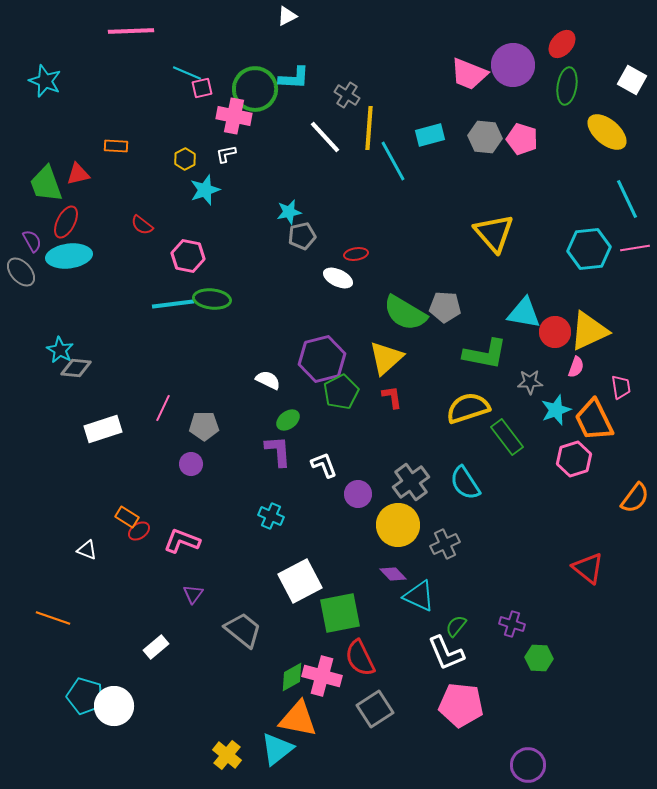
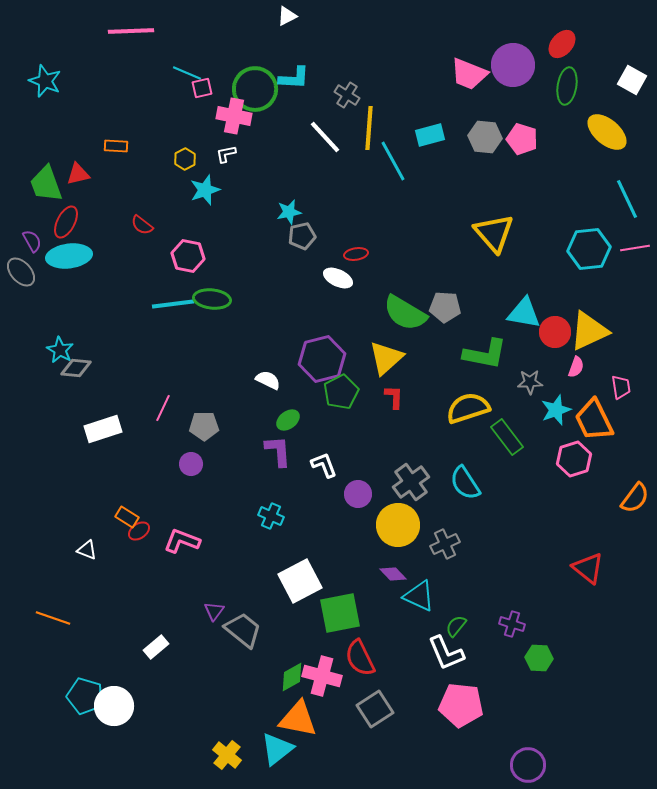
red L-shape at (392, 397): moved 2 px right; rotated 10 degrees clockwise
purple triangle at (193, 594): moved 21 px right, 17 px down
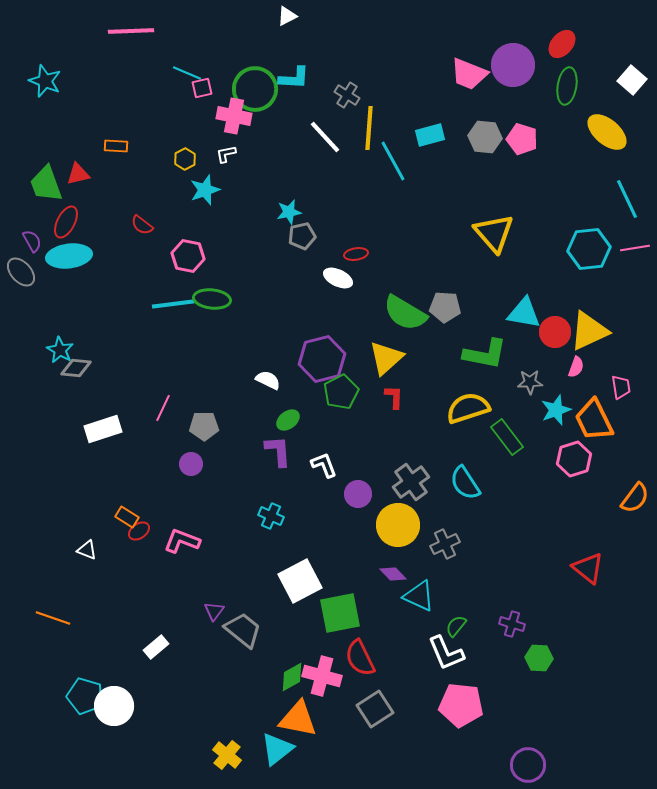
white square at (632, 80): rotated 12 degrees clockwise
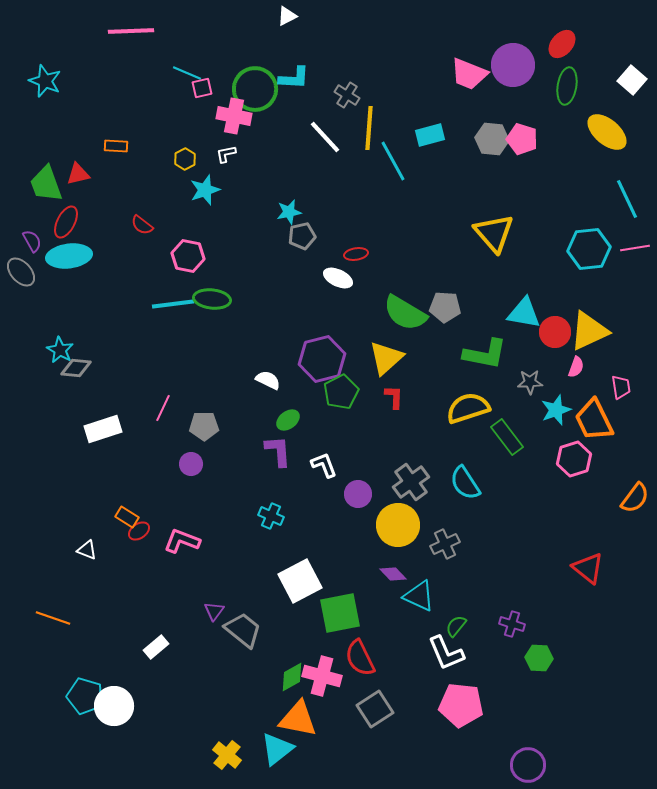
gray hexagon at (485, 137): moved 7 px right, 2 px down
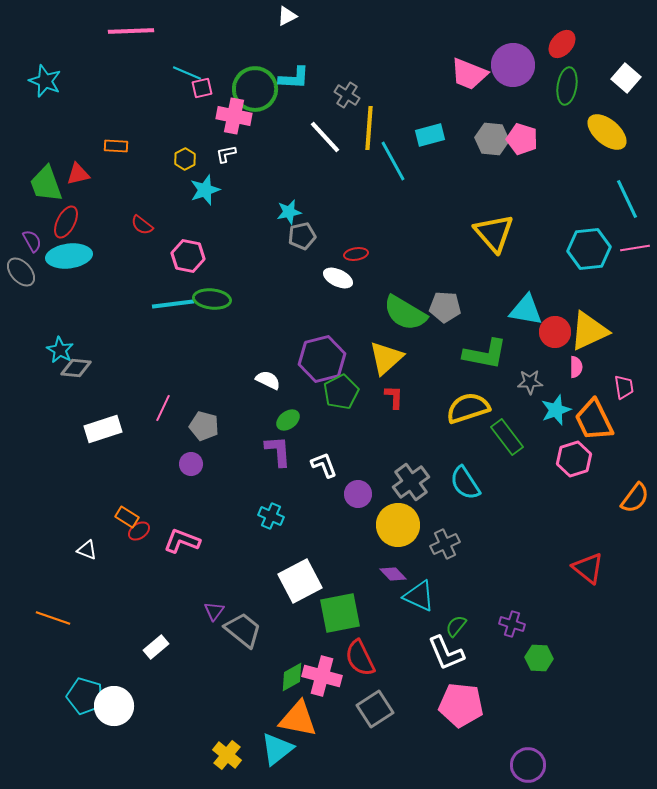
white square at (632, 80): moved 6 px left, 2 px up
cyan triangle at (524, 313): moved 2 px right, 3 px up
pink semicircle at (576, 367): rotated 20 degrees counterclockwise
pink trapezoid at (621, 387): moved 3 px right
gray pentagon at (204, 426): rotated 16 degrees clockwise
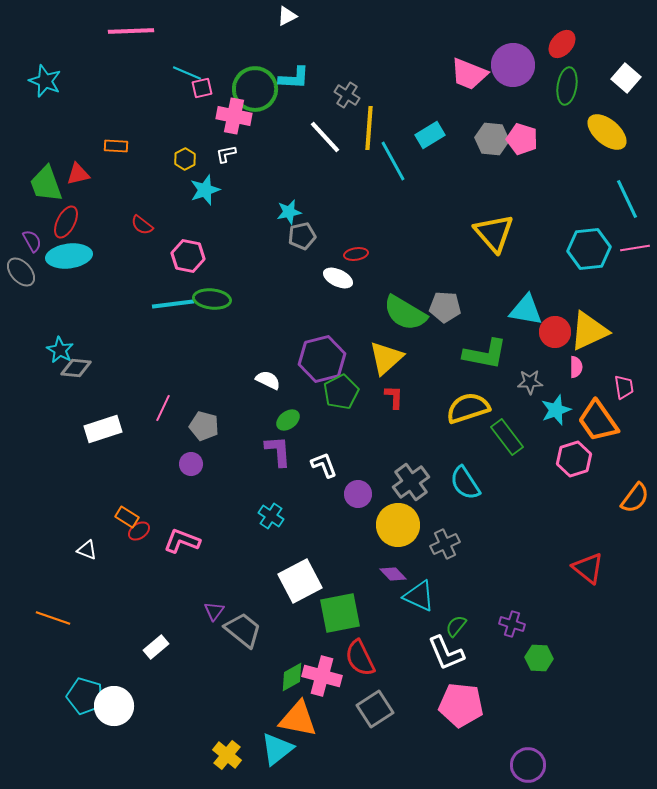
cyan rectangle at (430, 135): rotated 16 degrees counterclockwise
orange trapezoid at (594, 420): moved 4 px right, 1 px down; rotated 9 degrees counterclockwise
cyan cross at (271, 516): rotated 10 degrees clockwise
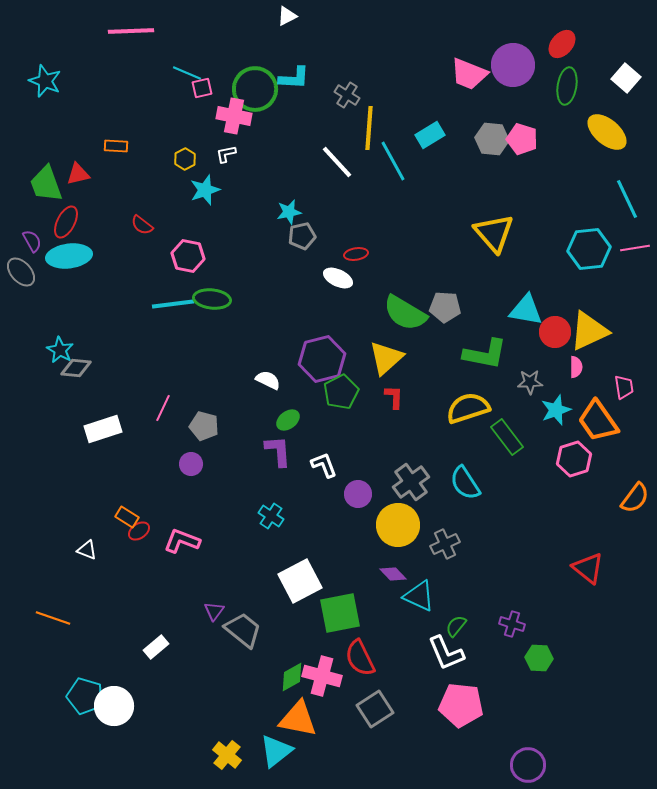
white line at (325, 137): moved 12 px right, 25 px down
cyan triangle at (277, 749): moved 1 px left, 2 px down
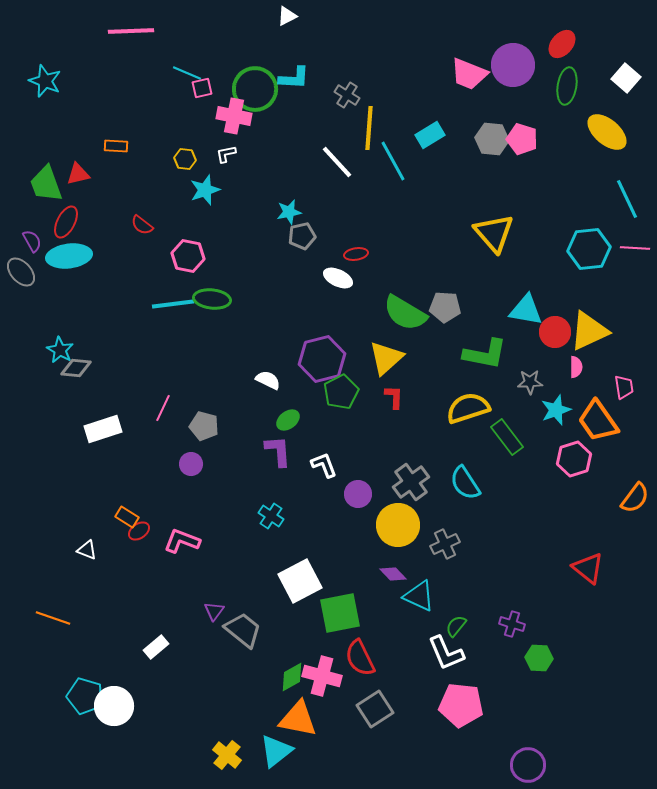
yellow hexagon at (185, 159): rotated 25 degrees counterclockwise
pink line at (635, 248): rotated 12 degrees clockwise
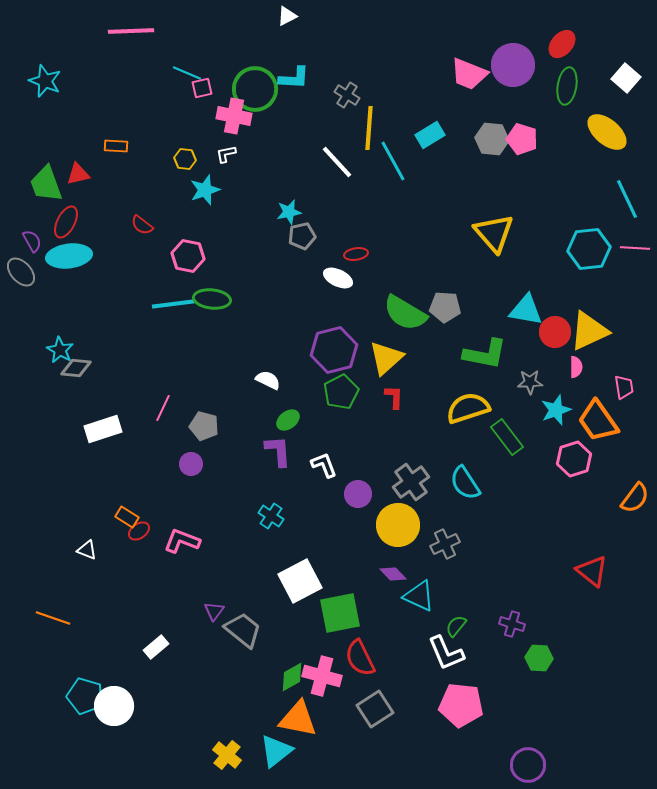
purple hexagon at (322, 359): moved 12 px right, 9 px up
red triangle at (588, 568): moved 4 px right, 3 px down
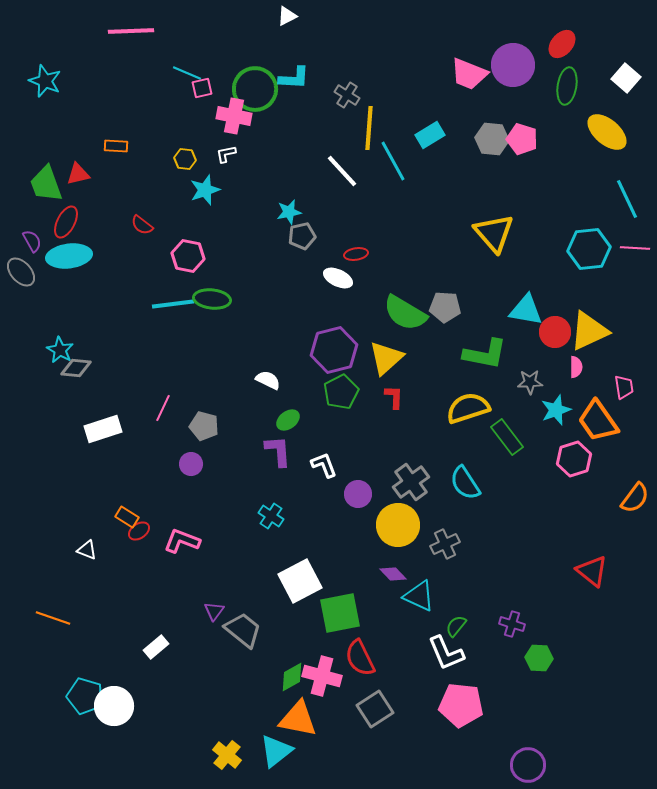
white line at (337, 162): moved 5 px right, 9 px down
